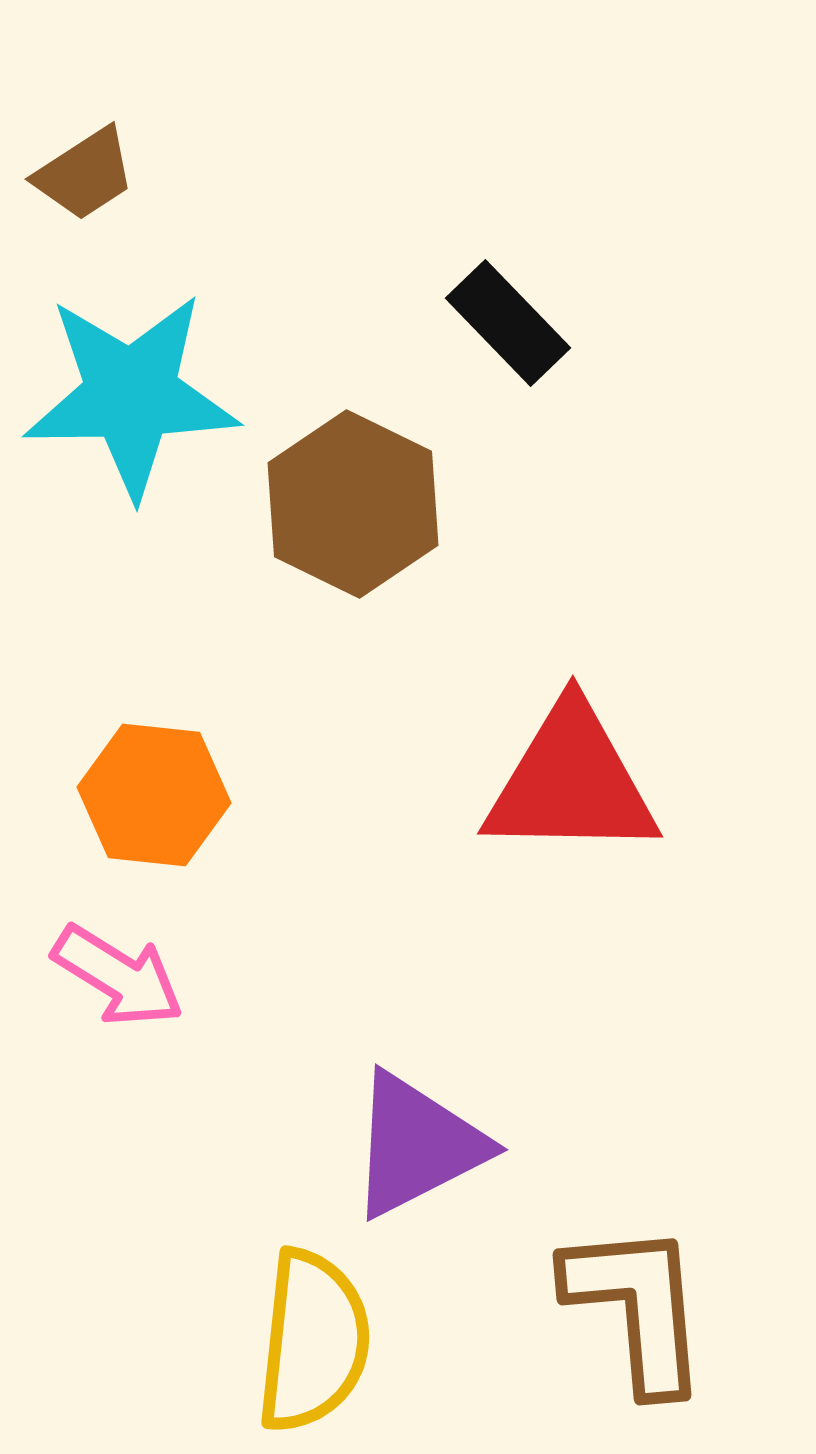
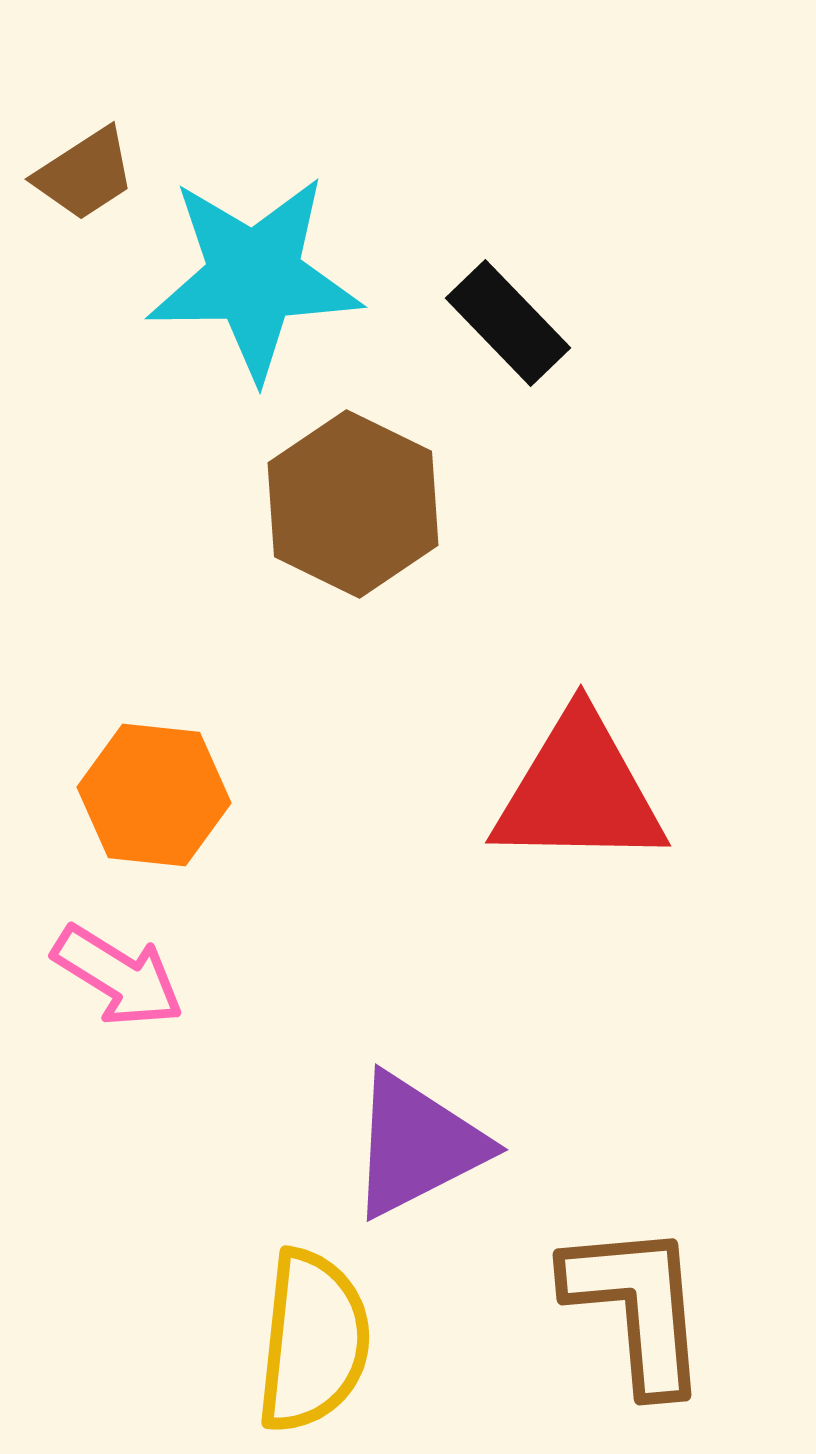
cyan star: moved 123 px right, 118 px up
red triangle: moved 8 px right, 9 px down
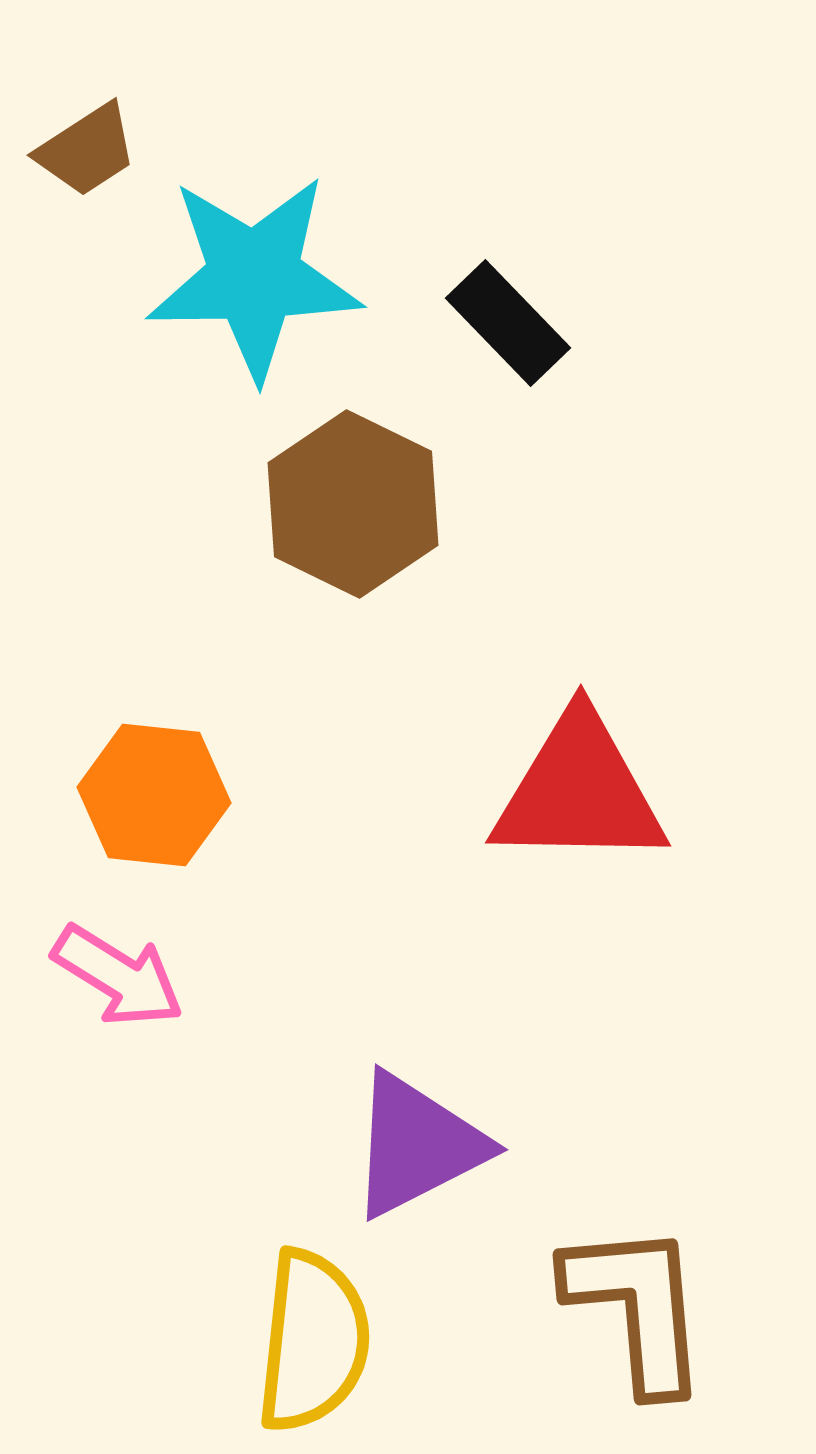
brown trapezoid: moved 2 px right, 24 px up
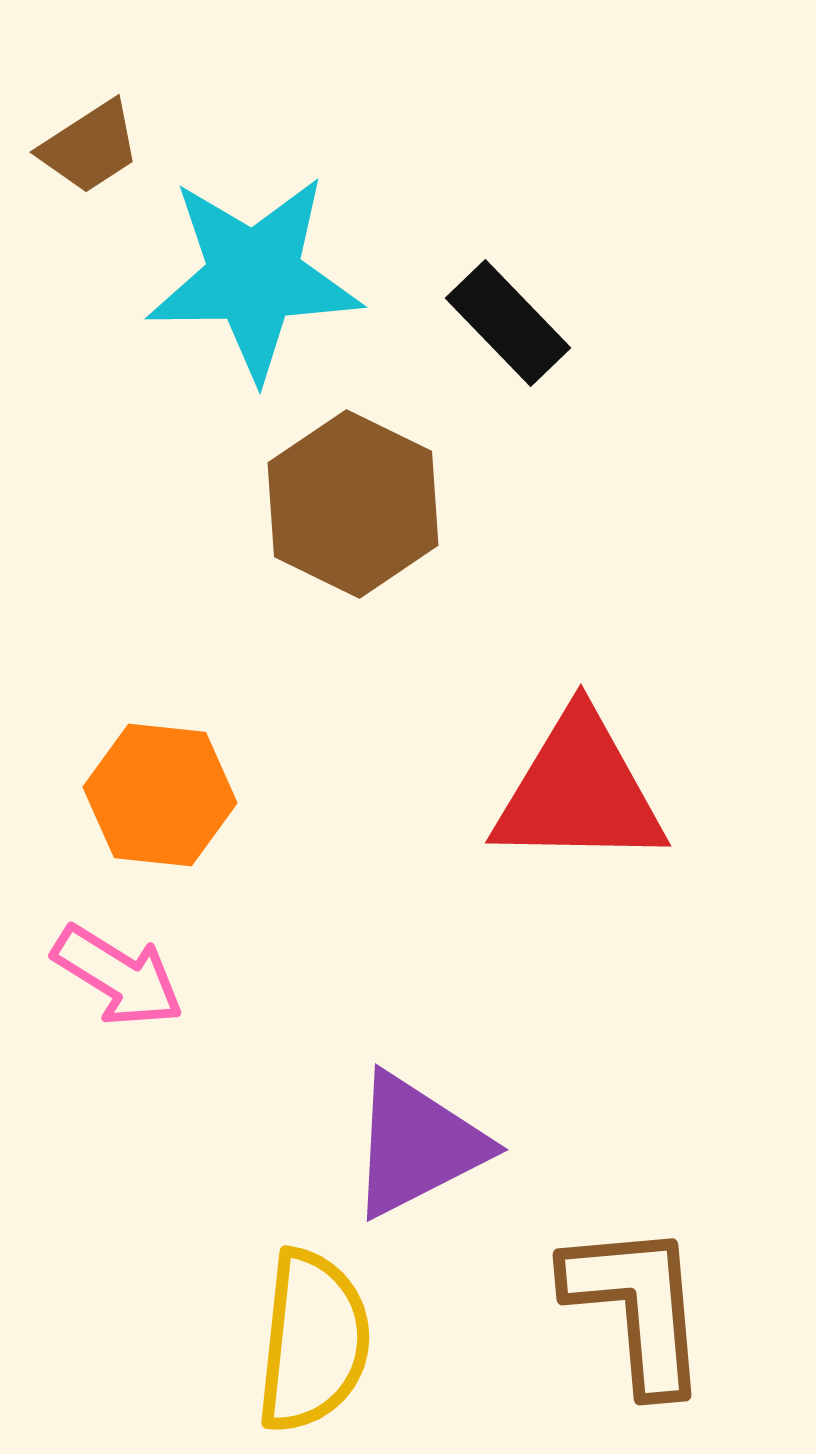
brown trapezoid: moved 3 px right, 3 px up
orange hexagon: moved 6 px right
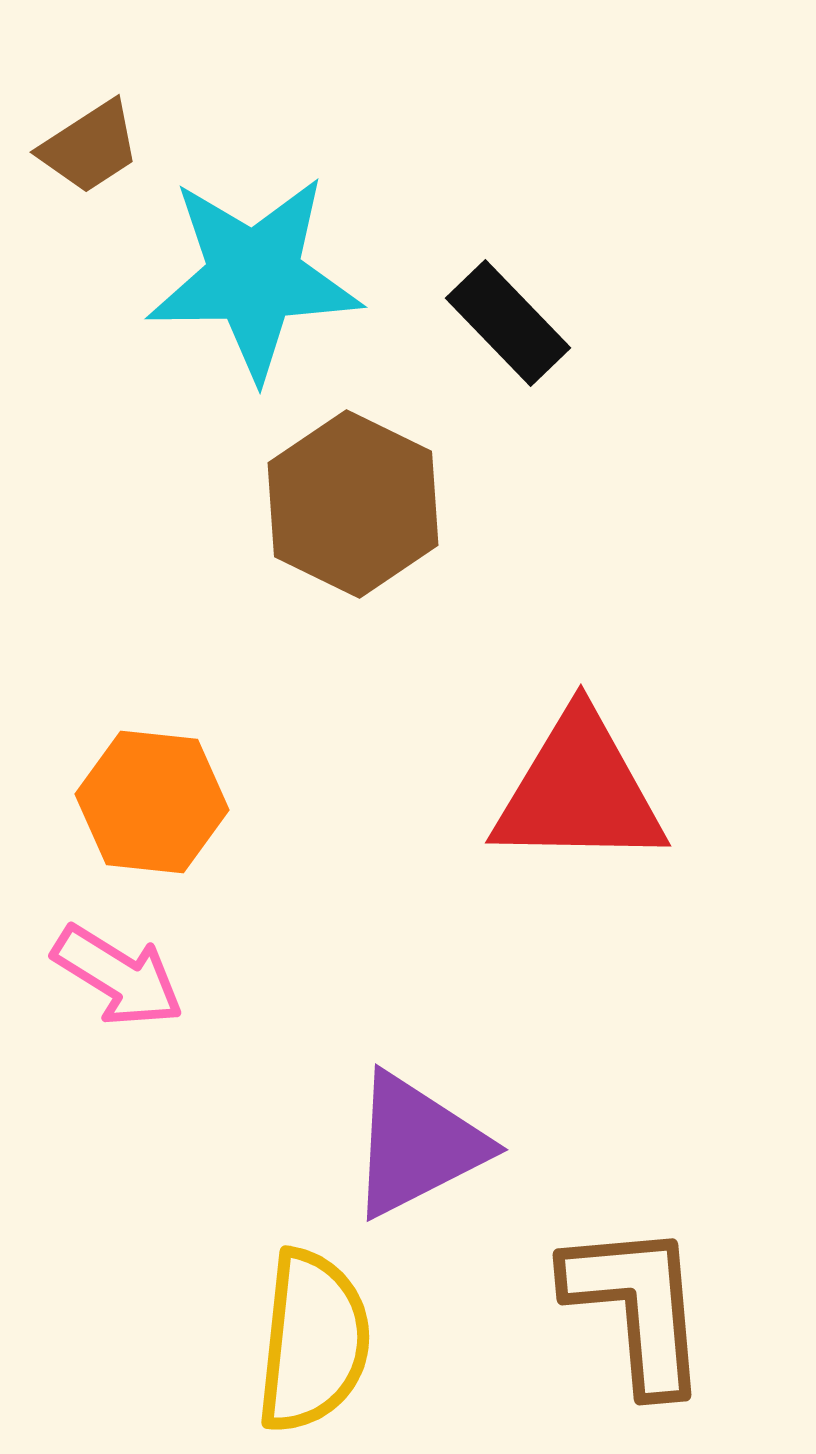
orange hexagon: moved 8 px left, 7 px down
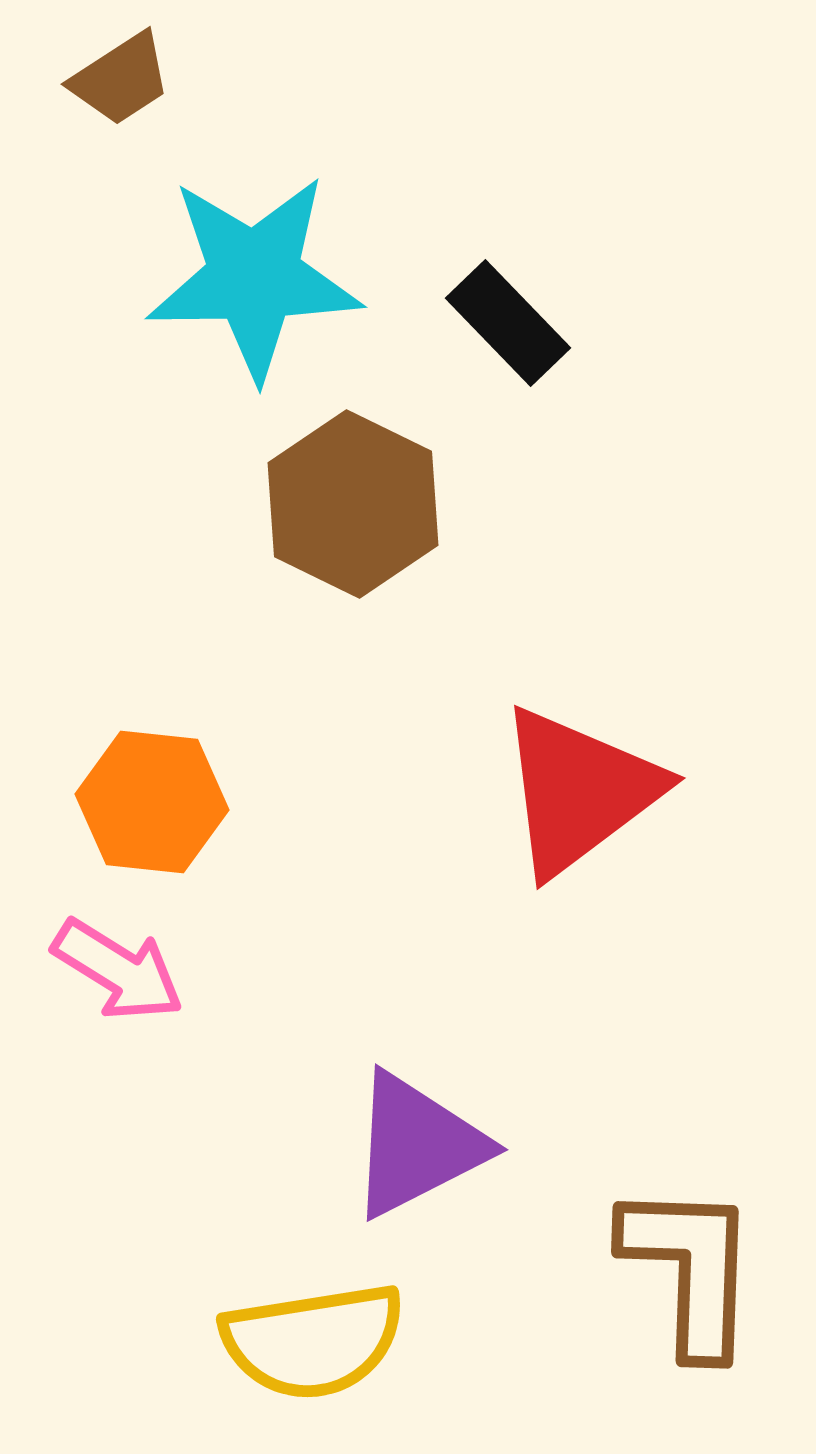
brown trapezoid: moved 31 px right, 68 px up
red triangle: rotated 38 degrees counterclockwise
pink arrow: moved 6 px up
brown L-shape: moved 53 px right, 38 px up; rotated 7 degrees clockwise
yellow semicircle: rotated 75 degrees clockwise
